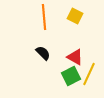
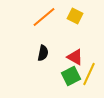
orange line: rotated 55 degrees clockwise
black semicircle: rotated 56 degrees clockwise
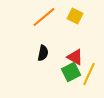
green square: moved 4 px up
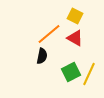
orange line: moved 5 px right, 17 px down
black semicircle: moved 1 px left, 3 px down
red triangle: moved 19 px up
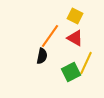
orange line: moved 1 px right, 2 px down; rotated 15 degrees counterclockwise
yellow line: moved 3 px left, 11 px up
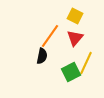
red triangle: rotated 42 degrees clockwise
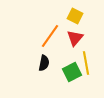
black semicircle: moved 2 px right, 7 px down
yellow line: rotated 35 degrees counterclockwise
green square: moved 1 px right
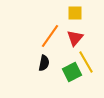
yellow square: moved 3 px up; rotated 28 degrees counterclockwise
yellow line: moved 1 px up; rotated 20 degrees counterclockwise
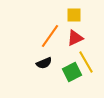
yellow square: moved 1 px left, 2 px down
red triangle: rotated 24 degrees clockwise
black semicircle: rotated 56 degrees clockwise
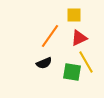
red triangle: moved 4 px right
green square: rotated 36 degrees clockwise
